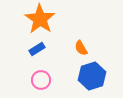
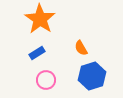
blue rectangle: moved 4 px down
pink circle: moved 5 px right
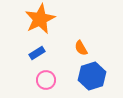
orange star: rotated 12 degrees clockwise
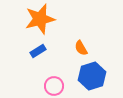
orange star: rotated 12 degrees clockwise
blue rectangle: moved 1 px right, 2 px up
pink circle: moved 8 px right, 6 px down
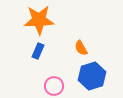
orange star: moved 1 px left, 1 px down; rotated 12 degrees clockwise
blue rectangle: rotated 35 degrees counterclockwise
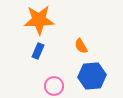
orange semicircle: moved 2 px up
blue hexagon: rotated 12 degrees clockwise
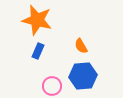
orange star: moved 2 px left; rotated 16 degrees clockwise
blue hexagon: moved 9 px left
pink circle: moved 2 px left
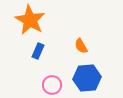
orange star: moved 7 px left; rotated 16 degrees clockwise
blue hexagon: moved 4 px right, 2 px down
pink circle: moved 1 px up
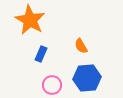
blue rectangle: moved 3 px right, 3 px down
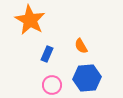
blue rectangle: moved 6 px right
